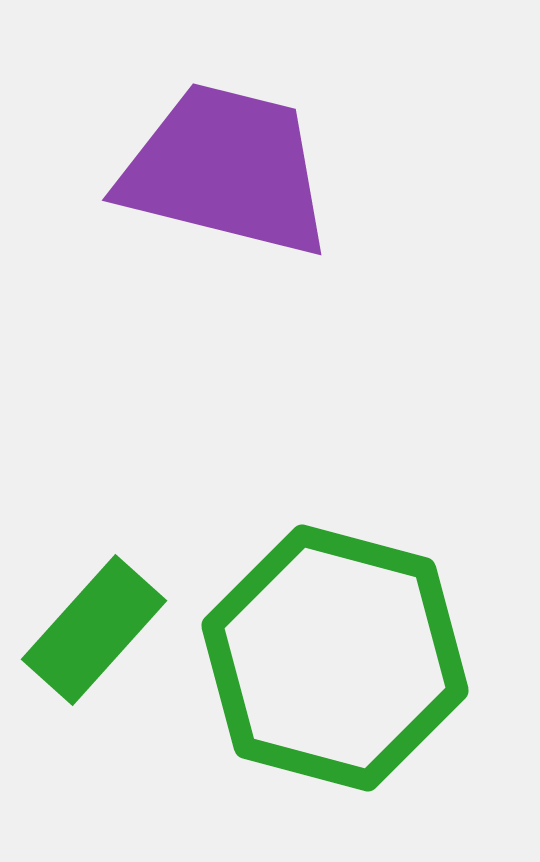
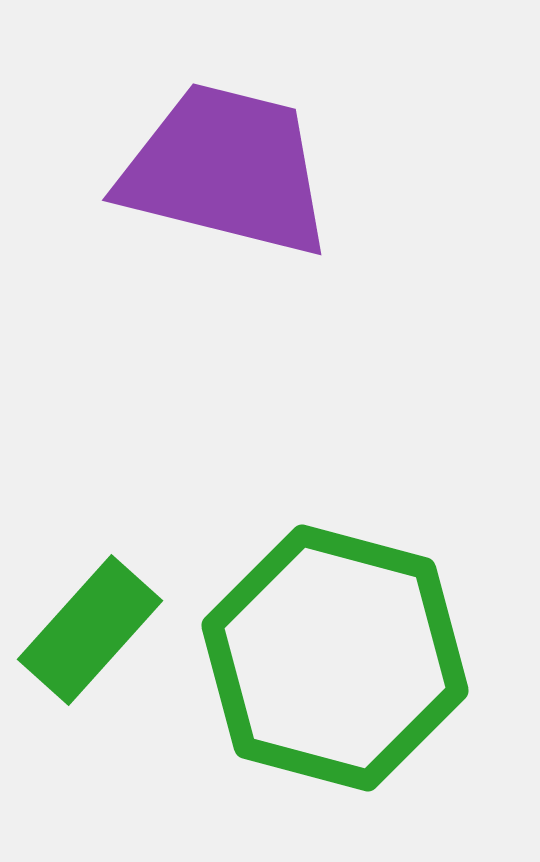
green rectangle: moved 4 px left
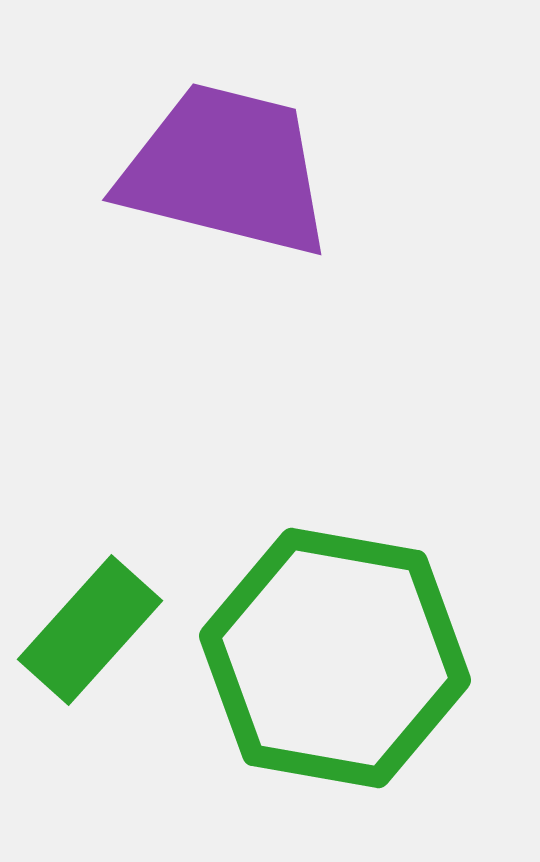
green hexagon: rotated 5 degrees counterclockwise
